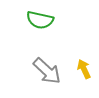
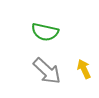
green semicircle: moved 5 px right, 12 px down
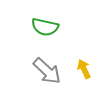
green semicircle: moved 5 px up
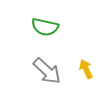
yellow arrow: moved 2 px right
